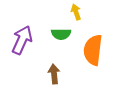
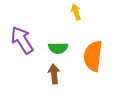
green semicircle: moved 3 px left, 14 px down
purple arrow: rotated 56 degrees counterclockwise
orange semicircle: moved 6 px down
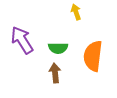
brown arrow: moved 1 px right, 1 px up
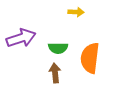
yellow arrow: rotated 112 degrees clockwise
purple arrow: moved 1 px left, 2 px up; rotated 104 degrees clockwise
orange semicircle: moved 3 px left, 2 px down
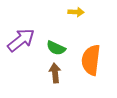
purple arrow: moved 2 px down; rotated 20 degrees counterclockwise
green semicircle: moved 2 px left; rotated 24 degrees clockwise
orange semicircle: moved 1 px right, 2 px down
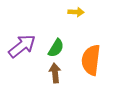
purple arrow: moved 1 px right, 6 px down
green semicircle: rotated 84 degrees counterclockwise
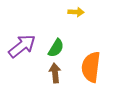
orange semicircle: moved 7 px down
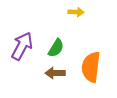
purple arrow: rotated 24 degrees counterclockwise
brown arrow: rotated 84 degrees counterclockwise
